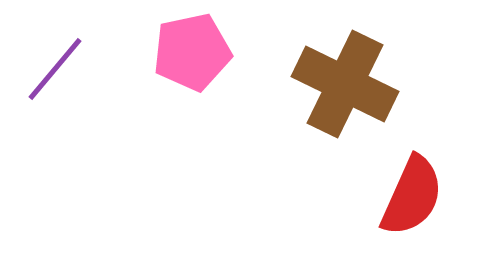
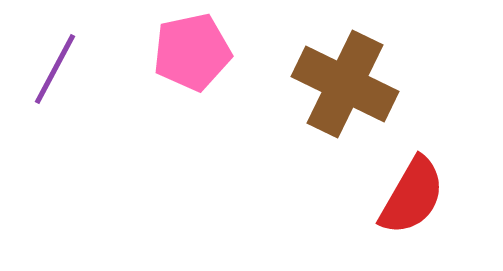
purple line: rotated 12 degrees counterclockwise
red semicircle: rotated 6 degrees clockwise
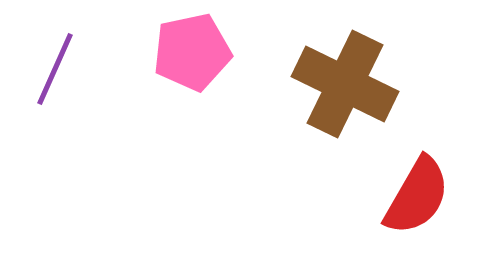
purple line: rotated 4 degrees counterclockwise
red semicircle: moved 5 px right
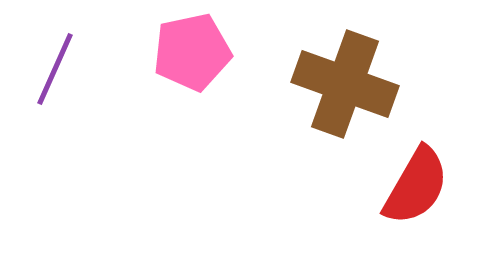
brown cross: rotated 6 degrees counterclockwise
red semicircle: moved 1 px left, 10 px up
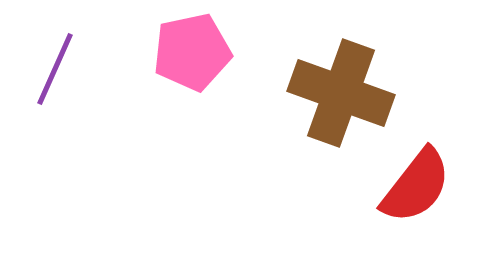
brown cross: moved 4 px left, 9 px down
red semicircle: rotated 8 degrees clockwise
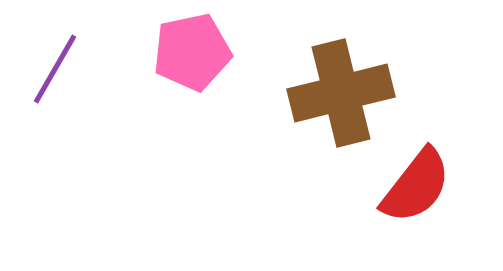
purple line: rotated 6 degrees clockwise
brown cross: rotated 34 degrees counterclockwise
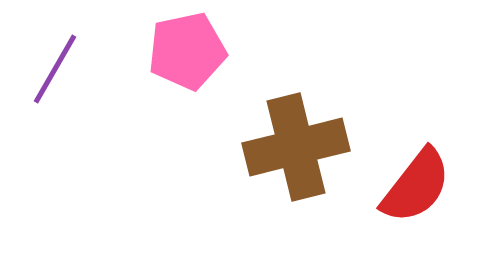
pink pentagon: moved 5 px left, 1 px up
brown cross: moved 45 px left, 54 px down
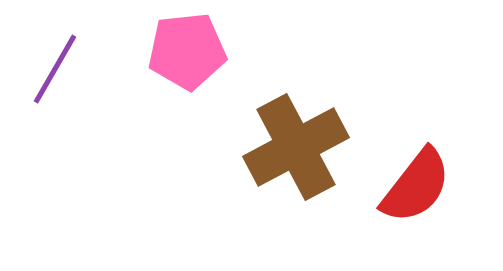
pink pentagon: rotated 6 degrees clockwise
brown cross: rotated 14 degrees counterclockwise
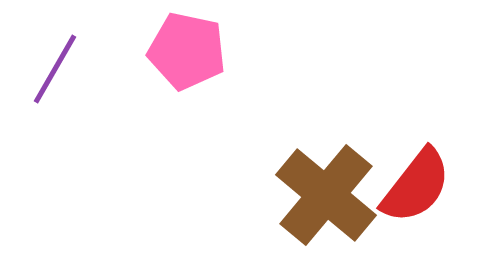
pink pentagon: rotated 18 degrees clockwise
brown cross: moved 30 px right, 48 px down; rotated 22 degrees counterclockwise
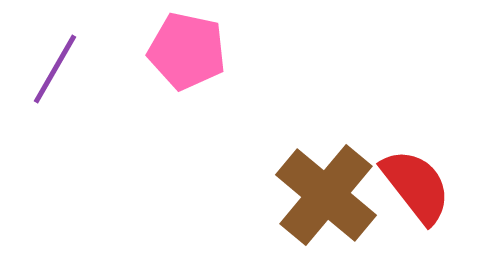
red semicircle: rotated 76 degrees counterclockwise
